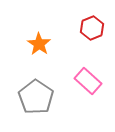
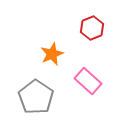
orange star: moved 13 px right, 10 px down; rotated 15 degrees clockwise
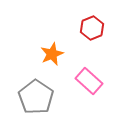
pink rectangle: moved 1 px right
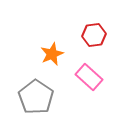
red hexagon: moved 2 px right, 7 px down; rotated 15 degrees clockwise
pink rectangle: moved 4 px up
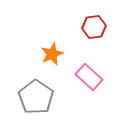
red hexagon: moved 8 px up
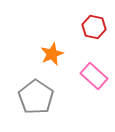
red hexagon: rotated 20 degrees clockwise
pink rectangle: moved 5 px right, 1 px up
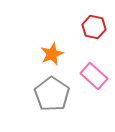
gray pentagon: moved 16 px right, 3 px up
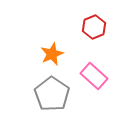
red hexagon: rotated 25 degrees clockwise
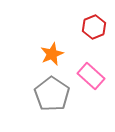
pink rectangle: moved 3 px left
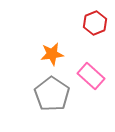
red hexagon: moved 1 px right, 4 px up
orange star: rotated 15 degrees clockwise
